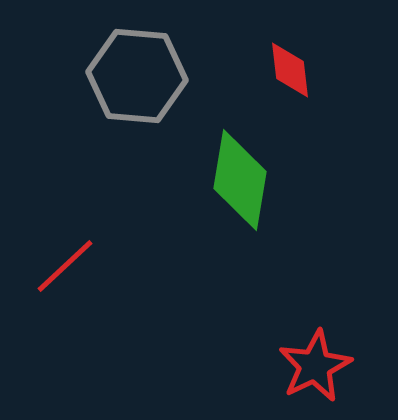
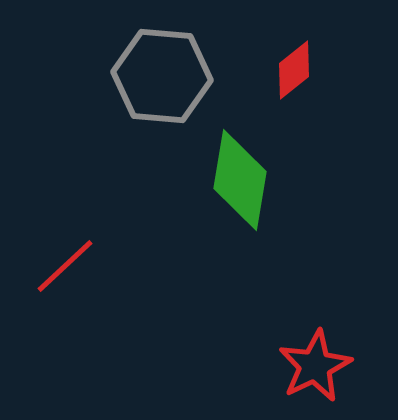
red diamond: moved 4 px right; rotated 58 degrees clockwise
gray hexagon: moved 25 px right
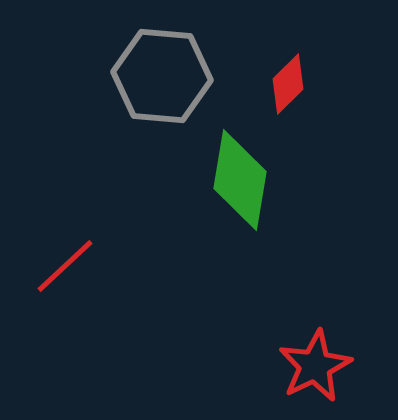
red diamond: moved 6 px left, 14 px down; rotated 6 degrees counterclockwise
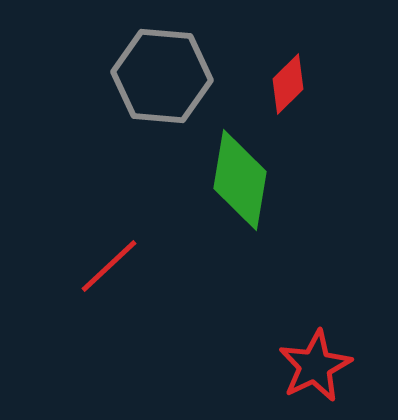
red line: moved 44 px right
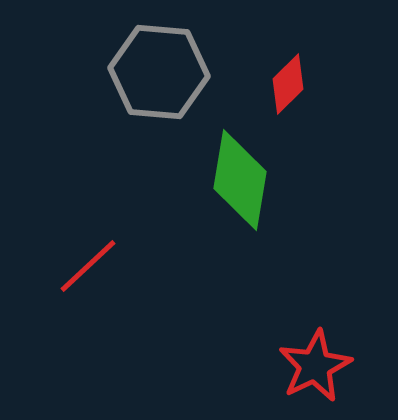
gray hexagon: moved 3 px left, 4 px up
red line: moved 21 px left
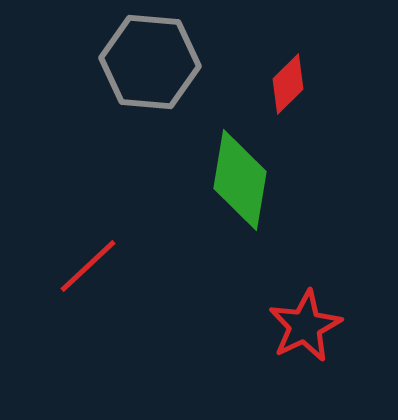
gray hexagon: moved 9 px left, 10 px up
red star: moved 10 px left, 40 px up
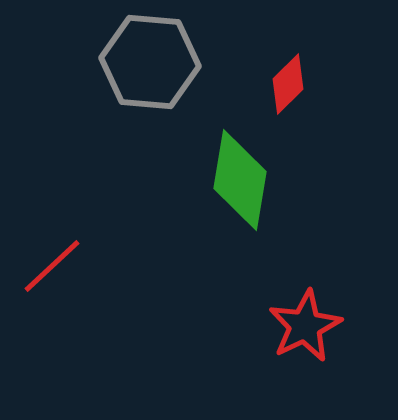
red line: moved 36 px left
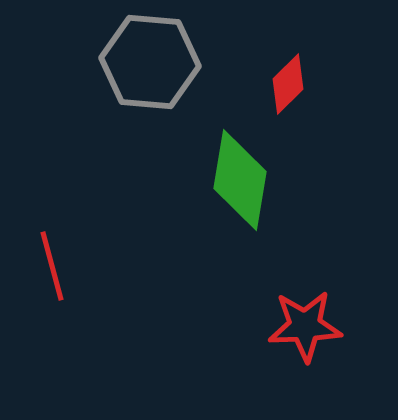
red line: rotated 62 degrees counterclockwise
red star: rotated 24 degrees clockwise
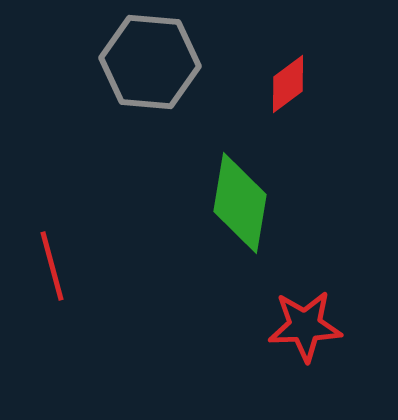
red diamond: rotated 8 degrees clockwise
green diamond: moved 23 px down
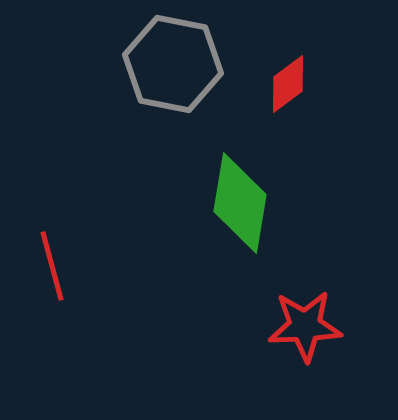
gray hexagon: moved 23 px right, 2 px down; rotated 6 degrees clockwise
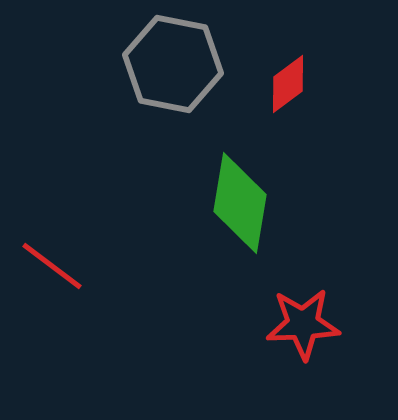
red line: rotated 38 degrees counterclockwise
red star: moved 2 px left, 2 px up
